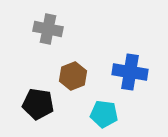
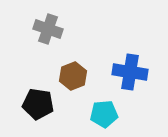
gray cross: rotated 8 degrees clockwise
cyan pentagon: rotated 12 degrees counterclockwise
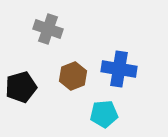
blue cross: moved 11 px left, 3 px up
black pentagon: moved 17 px left, 17 px up; rotated 24 degrees counterclockwise
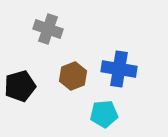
black pentagon: moved 1 px left, 1 px up
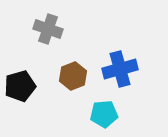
blue cross: moved 1 px right; rotated 24 degrees counterclockwise
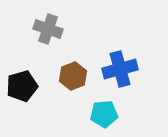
black pentagon: moved 2 px right
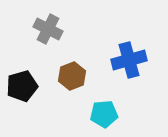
gray cross: rotated 8 degrees clockwise
blue cross: moved 9 px right, 9 px up
brown hexagon: moved 1 px left
